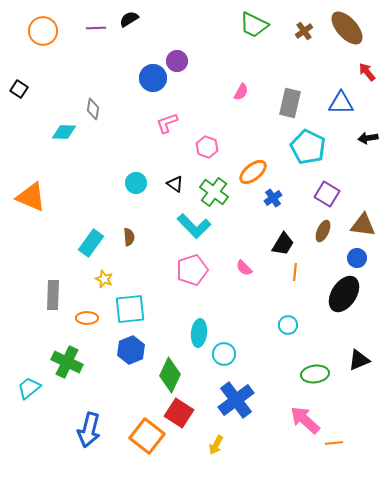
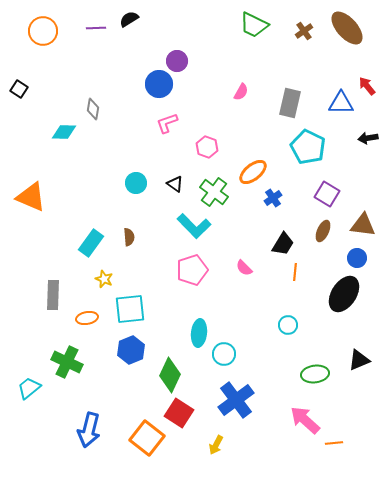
red arrow at (367, 72): moved 14 px down
blue circle at (153, 78): moved 6 px right, 6 px down
orange ellipse at (87, 318): rotated 10 degrees counterclockwise
orange square at (147, 436): moved 2 px down
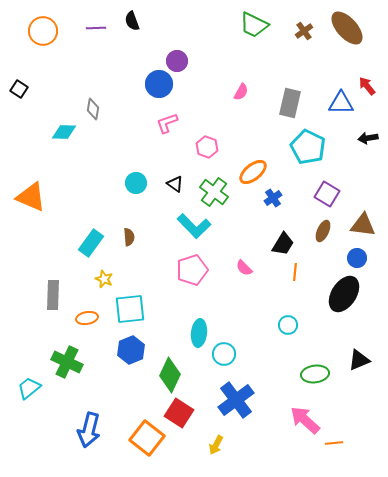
black semicircle at (129, 19): moved 3 px right, 2 px down; rotated 78 degrees counterclockwise
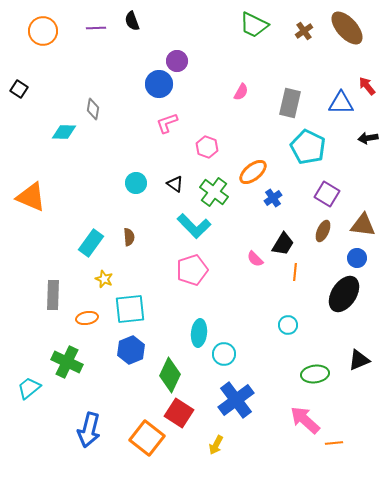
pink semicircle at (244, 268): moved 11 px right, 9 px up
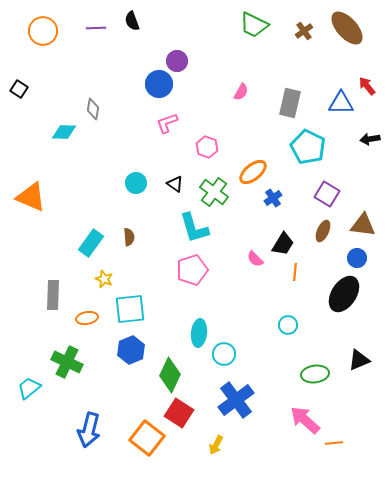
black arrow at (368, 138): moved 2 px right, 1 px down
cyan L-shape at (194, 226): moved 2 px down; rotated 28 degrees clockwise
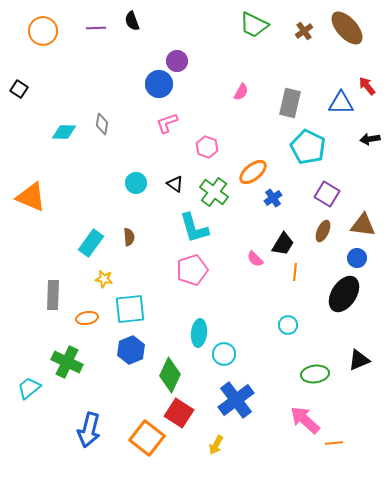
gray diamond at (93, 109): moved 9 px right, 15 px down
yellow star at (104, 279): rotated 12 degrees counterclockwise
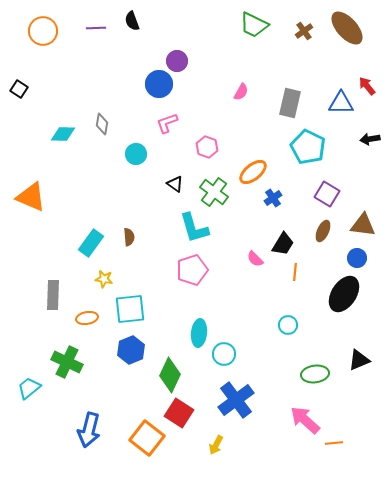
cyan diamond at (64, 132): moved 1 px left, 2 px down
cyan circle at (136, 183): moved 29 px up
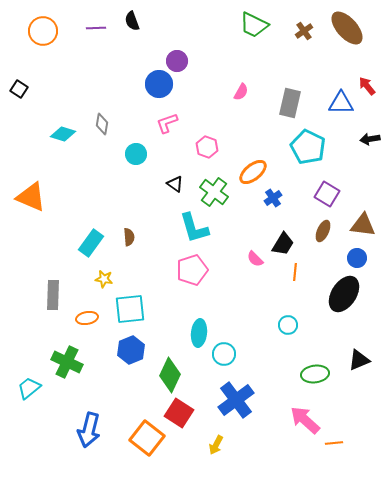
cyan diamond at (63, 134): rotated 15 degrees clockwise
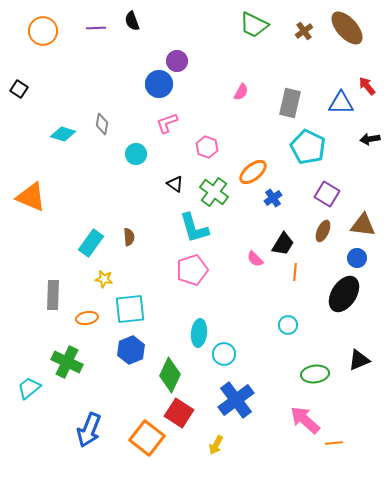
blue arrow at (89, 430): rotated 8 degrees clockwise
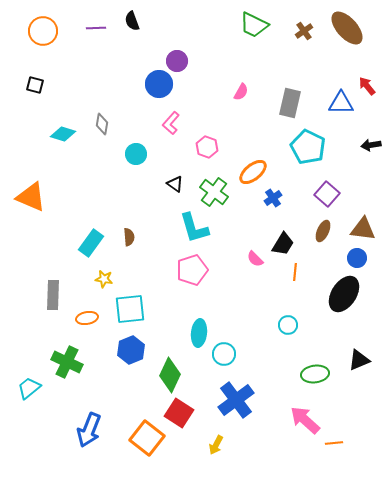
black square at (19, 89): moved 16 px right, 4 px up; rotated 18 degrees counterclockwise
pink L-shape at (167, 123): moved 4 px right; rotated 30 degrees counterclockwise
black arrow at (370, 139): moved 1 px right, 6 px down
purple square at (327, 194): rotated 10 degrees clockwise
brown triangle at (363, 225): moved 4 px down
